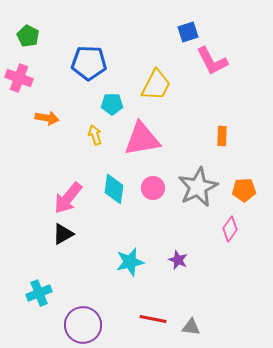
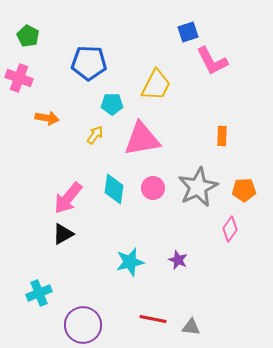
yellow arrow: rotated 54 degrees clockwise
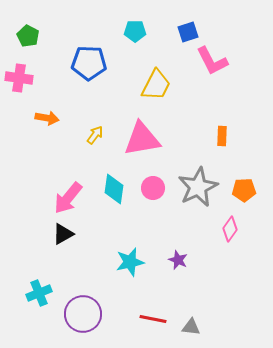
pink cross: rotated 12 degrees counterclockwise
cyan pentagon: moved 23 px right, 73 px up
purple circle: moved 11 px up
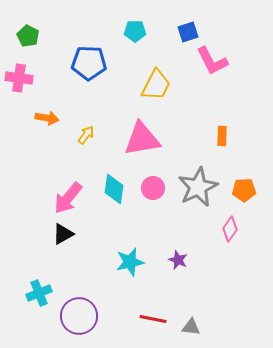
yellow arrow: moved 9 px left
purple circle: moved 4 px left, 2 px down
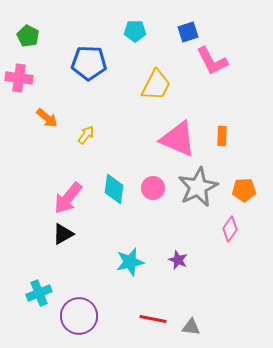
orange arrow: rotated 30 degrees clockwise
pink triangle: moved 36 px right; rotated 33 degrees clockwise
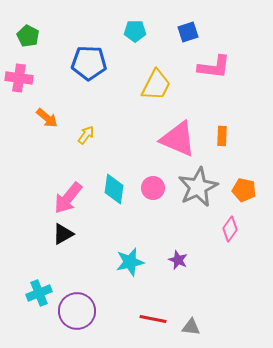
pink L-shape: moved 2 px right, 6 px down; rotated 56 degrees counterclockwise
orange pentagon: rotated 15 degrees clockwise
purple circle: moved 2 px left, 5 px up
